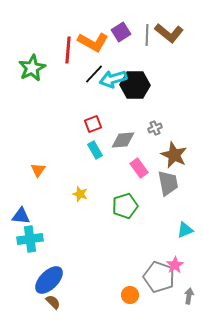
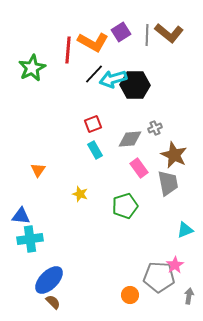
gray diamond: moved 7 px right, 1 px up
gray pentagon: rotated 16 degrees counterclockwise
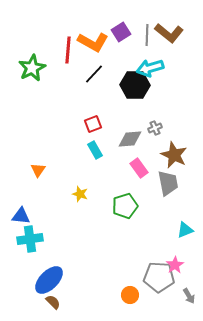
cyan arrow: moved 37 px right, 11 px up
gray arrow: rotated 140 degrees clockwise
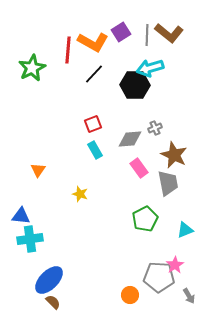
green pentagon: moved 20 px right, 13 px down; rotated 10 degrees counterclockwise
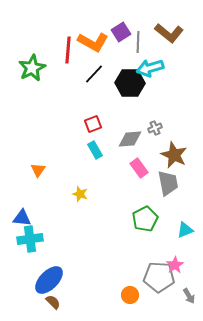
gray line: moved 9 px left, 7 px down
black hexagon: moved 5 px left, 2 px up
blue triangle: moved 1 px right, 2 px down
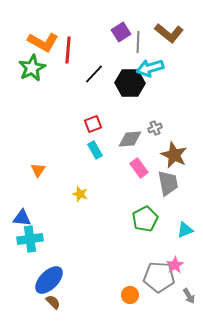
orange L-shape: moved 50 px left
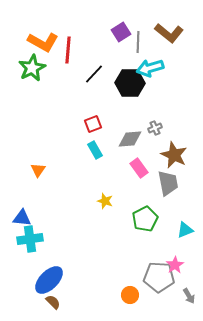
yellow star: moved 25 px right, 7 px down
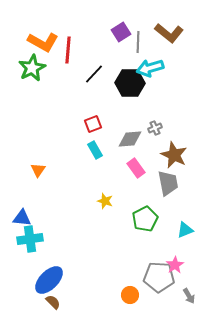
pink rectangle: moved 3 px left
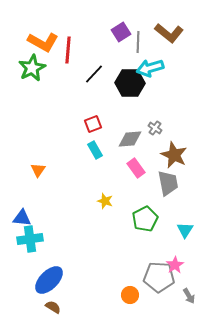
gray cross: rotated 32 degrees counterclockwise
cyan triangle: rotated 36 degrees counterclockwise
brown semicircle: moved 5 px down; rotated 14 degrees counterclockwise
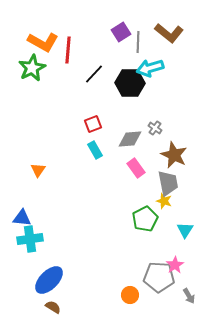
yellow star: moved 59 px right
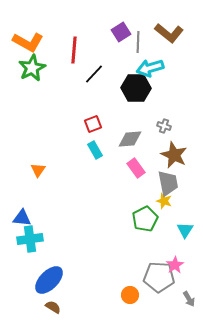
orange L-shape: moved 15 px left
red line: moved 6 px right
black hexagon: moved 6 px right, 5 px down
gray cross: moved 9 px right, 2 px up; rotated 16 degrees counterclockwise
gray arrow: moved 3 px down
